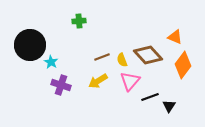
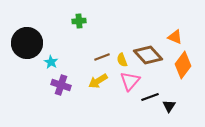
black circle: moved 3 px left, 2 px up
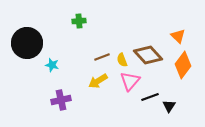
orange triangle: moved 3 px right, 1 px up; rotated 21 degrees clockwise
cyan star: moved 1 px right, 3 px down; rotated 16 degrees counterclockwise
purple cross: moved 15 px down; rotated 30 degrees counterclockwise
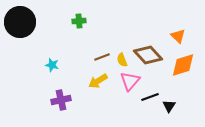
black circle: moved 7 px left, 21 px up
orange diamond: rotated 36 degrees clockwise
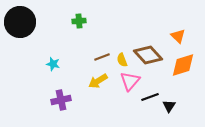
cyan star: moved 1 px right, 1 px up
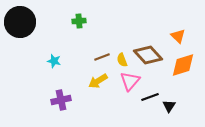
cyan star: moved 1 px right, 3 px up
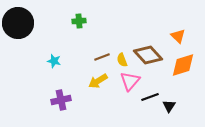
black circle: moved 2 px left, 1 px down
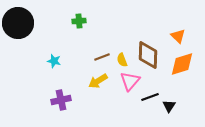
brown diamond: rotated 44 degrees clockwise
orange diamond: moved 1 px left, 1 px up
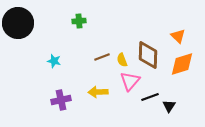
yellow arrow: moved 11 px down; rotated 30 degrees clockwise
